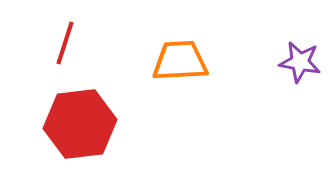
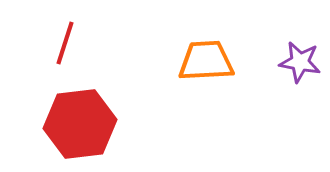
orange trapezoid: moved 26 px right
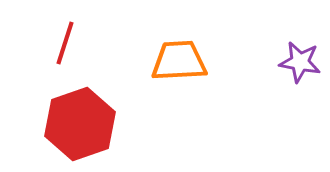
orange trapezoid: moved 27 px left
red hexagon: rotated 12 degrees counterclockwise
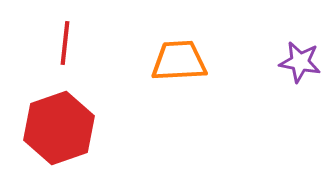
red line: rotated 12 degrees counterclockwise
red hexagon: moved 21 px left, 4 px down
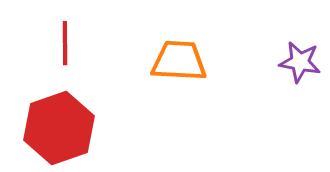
red line: rotated 6 degrees counterclockwise
orange trapezoid: rotated 6 degrees clockwise
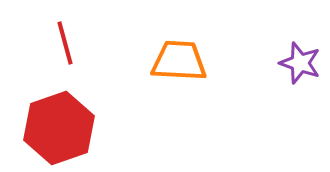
red line: rotated 15 degrees counterclockwise
purple star: moved 1 px down; rotated 9 degrees clockwise
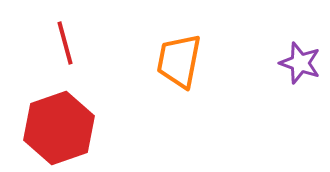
orange trapezoid: rotated 82 degrees counterclockwise
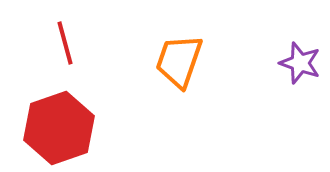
orange trapezoid: rotated 8 degrees clockwise
